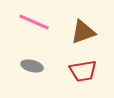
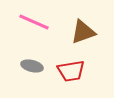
red trapezoid: moved 12 px left
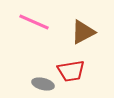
brown triangle: rotated 8 degrees counterclockwise
gray ellipse: moved 11 px right, 18 px down
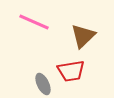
brown triangle: moved 4 px down; rotated 16 degrees counterclockwise
gray ellipse: rotated 50 degrees clockwise
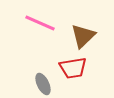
pink line: moved 6 px right, 1 px down
red trapezoid: moved 2 px right, 3 px up
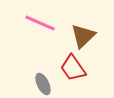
red trapezoid: rotated 64 degrees clockwise
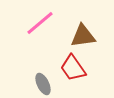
pink line: rotated 64 degrees counterclockwise
brown triangle: rotated 36 degrees clockwise
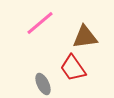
brown triangle: moved 2 px right, 1 px down
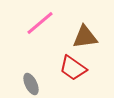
red trapezoid: rotated 20 degrees counterclockwise
gray ellipse: moved 12 px left
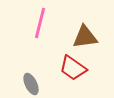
pink line: rotated 36 degrees counterclockwise
